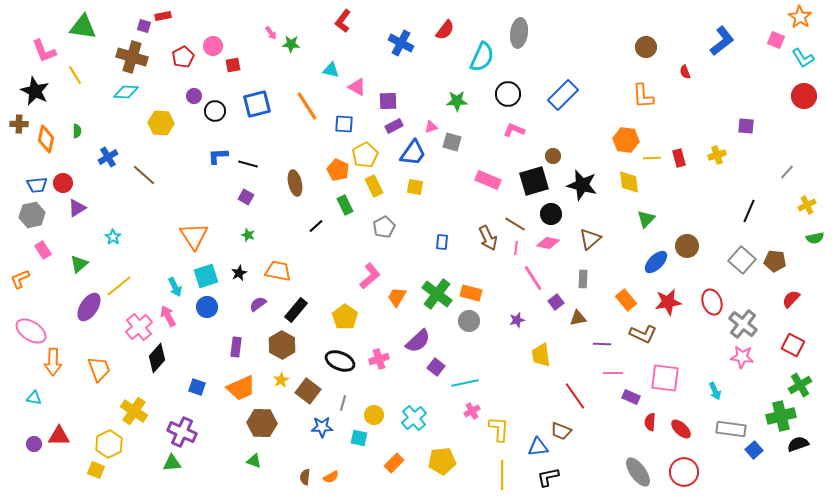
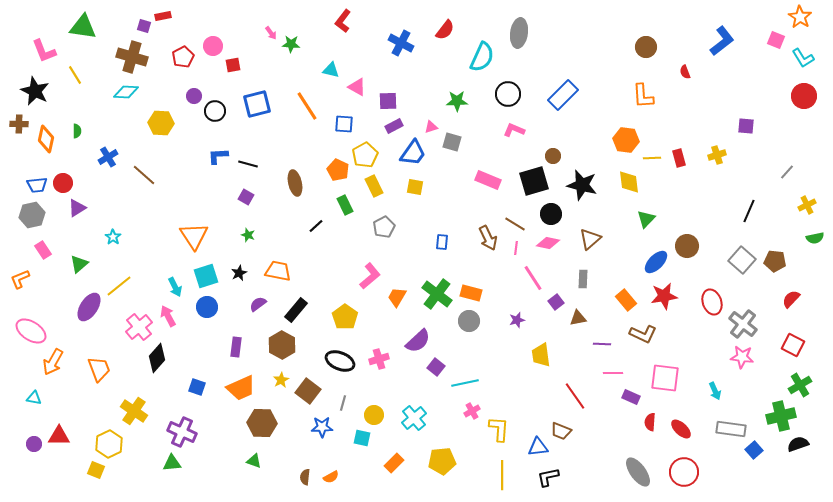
red star at (668, 302): moved 4 px left, 6 px up
orange arrow at (53, 362): rotated 28 degrees clockwise
cyan square at (359, 438): moved 3 px right
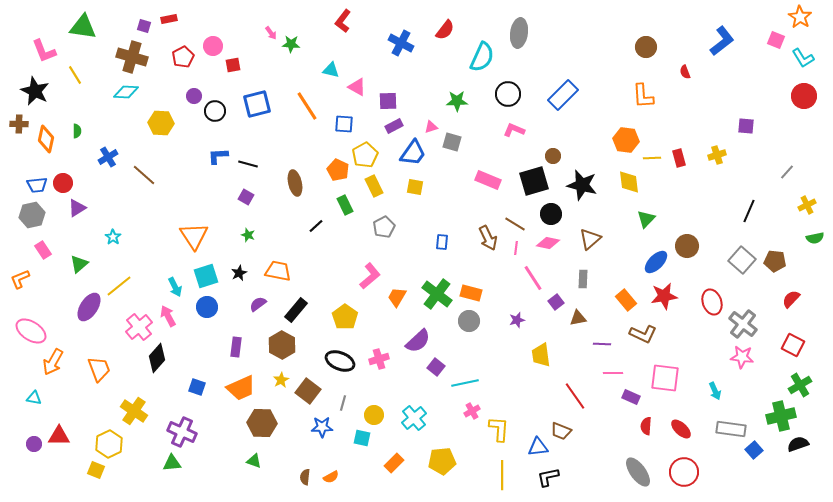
red rectangle at (163, 16): moved 6 px right, 3 px down
red semicircle at (650, 422): moved 4 px left, 4 px down
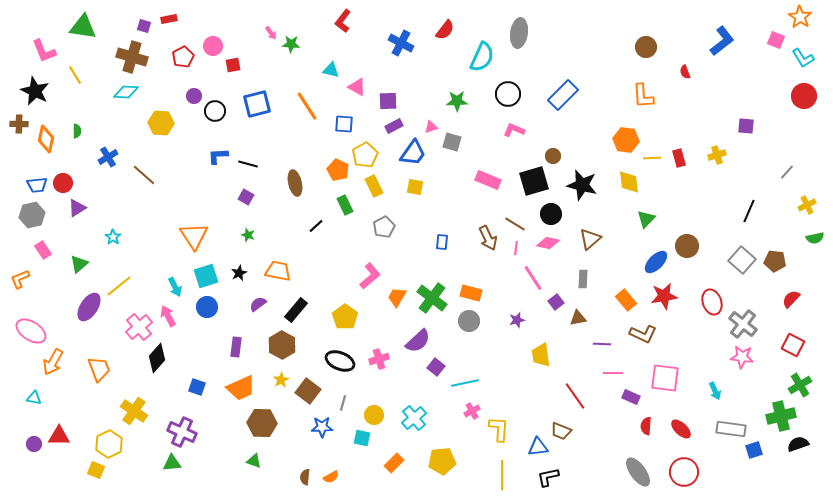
green cross at (437, 294): moved 5 px left, 4 px down
blue square at (754, 450): rotated 24 degrees clockwise
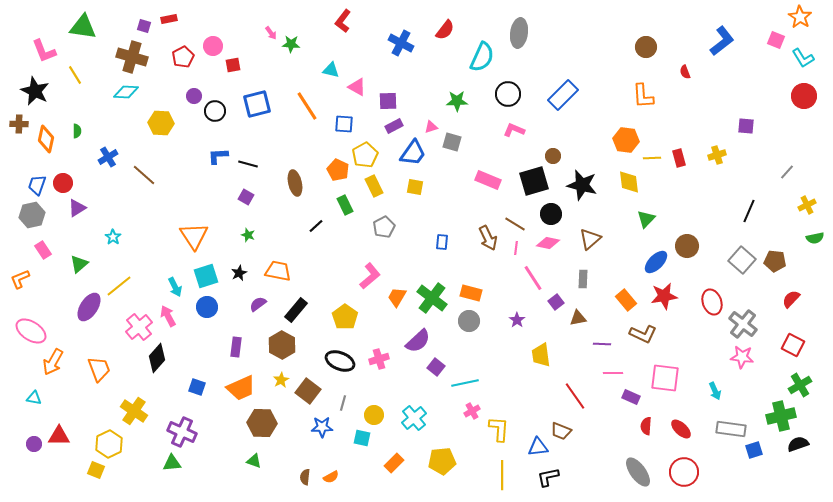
blue trapezoid at (37, 185): rotated 115 degrees clockwise
purple star at (517, 320): rotated 21 degrees counterclockwise
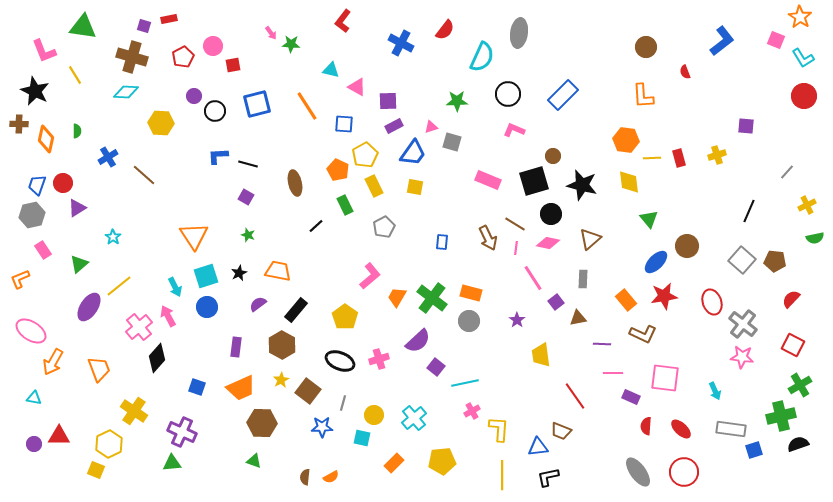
green triangle at (646, 219): moved 3 px right; rotated 24 degrees counterclockwise
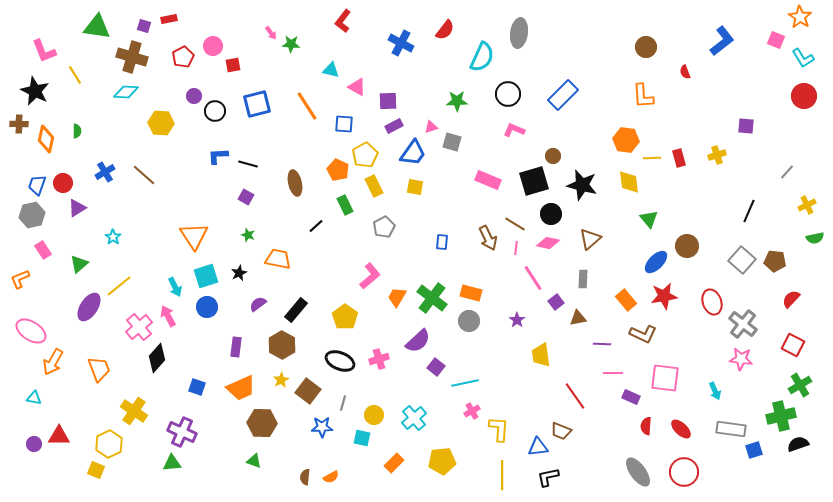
green triangle at (83, 27): moved 14 px right
blue cross at (108, 157): moved 3 px left, 15 px down
orange trapezoid at (278, 271): moved 12 px up
pink star at (742, 357): moved 1 px left, 2 px down
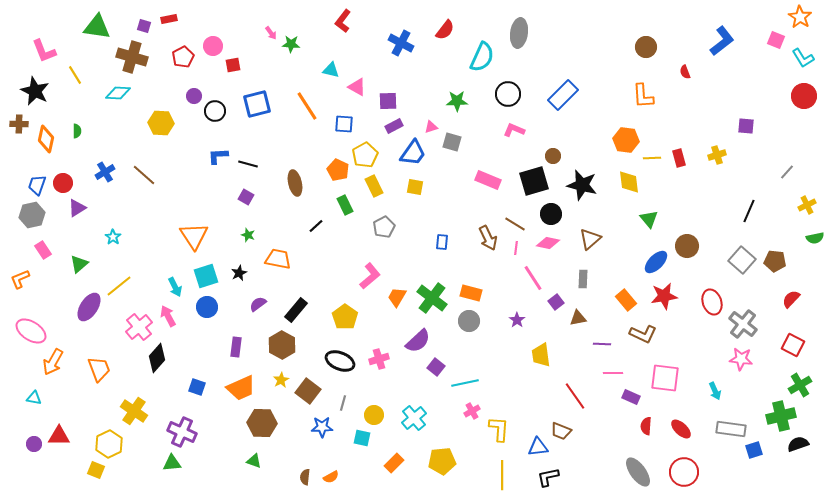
cyan diamond at (126, 92): moved 8 px left, 1 px down
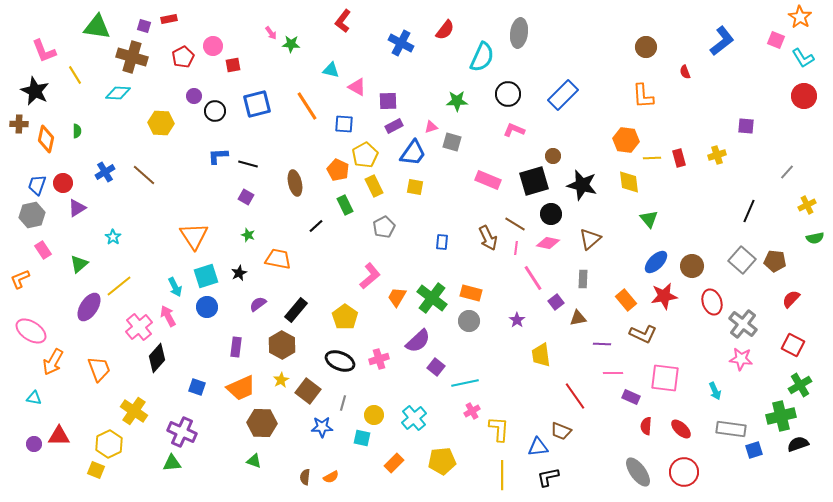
brown circle at (687, 246): moved 5 px right, 20 px down
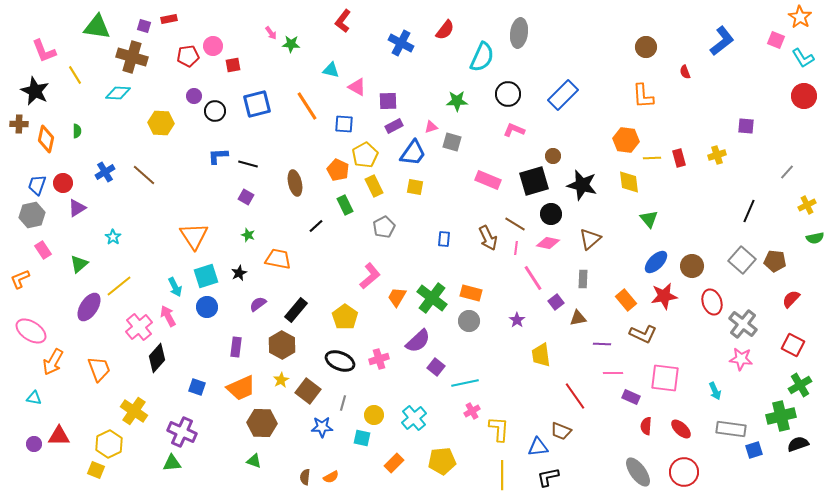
red pentagon at (183, 57): moved 5 px right, 1 px up; rotated 20 degrees clockwise
blue rectangle at (442, 242): moved 2 px right, 3 px up
